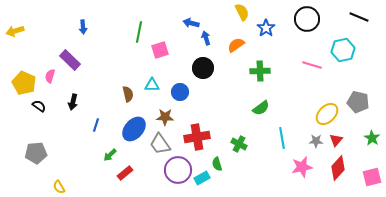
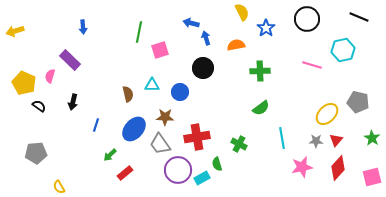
orange semicircle at (236, 45): rotated 24 degrees clockwise
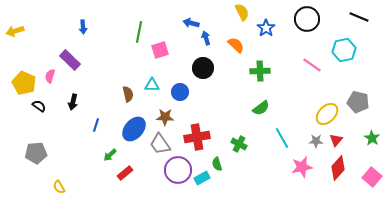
orange semicircle at (236, 45): rotated 54 degrees clockwise
cyan hexagon at (343, 50): moved 1 px right
pink line at (312, 65): rotated 18 degrees clockwise
cyan line at (282, 138): rotated 20 degrees counterclockwise
pink square at (372, 177): rotated 36 degrees counterclockwise
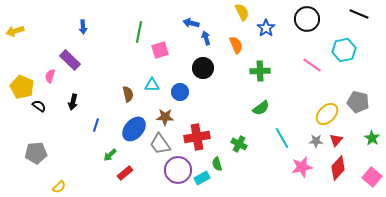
black line at (359, 17): moved 3 px up
orange semicircle at (236, 45): rotated 24 degrees clockwise
yellow pentagon at (24, 83): moved 2 px left, 4 px down
yellow semicircle at (59, 187): rotated 104 degrees counterclockwise
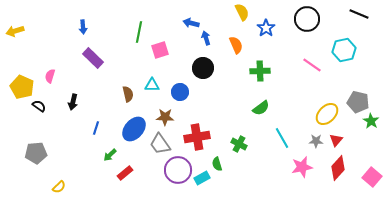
purple rectangle at (70, 60): moved 23 px right, 2 px up
blue line at (96, 125): moved 3 px down
green star at (372, 138): moved 1 px left, 17 px up
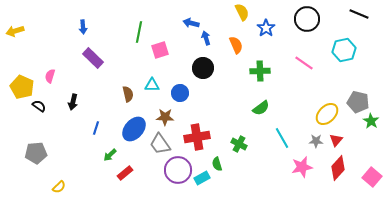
pink line at (312, 65): moved 8 px left, 2 px up
blue circle at (180, 92): moved 1 px down
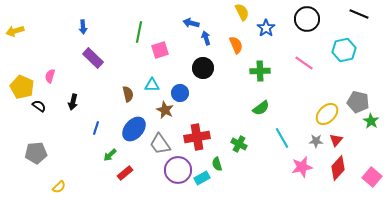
brown star at (165, 117): moved 7 px up; rotated 24 degrees clockwise
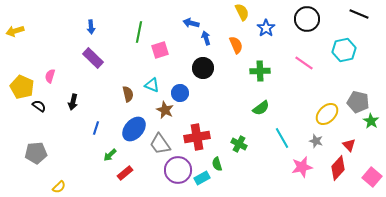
blue arrow at (83, 27): moved 8 px right
cyan triangle at (152, 85): rotated 21 degrees clockwise
red triangle at (336, 140): moved 13 px right, 5 px down; rotated 24 degrees counterclockwise
gray star at (316, 141): rotated 16 degrees clockwise
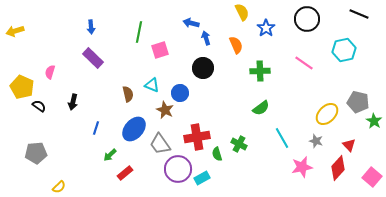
pink semicircle at (50, 76): moved 4 px up
green star at (371, 121): moved 3 px right
green semicircle at (217, 164): moved 10 px up
purple circle at (178, 170): moved 1 px up
